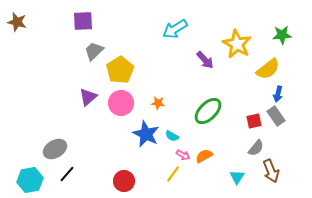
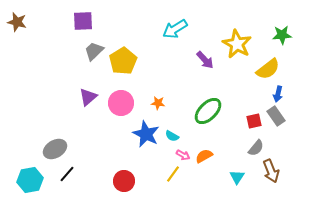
yellow pentagon: moved 3 px right, 9 px up
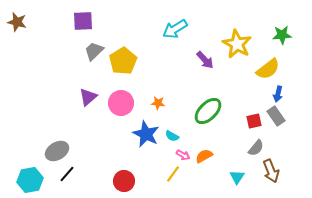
gray ellipse: moved 2 px right, 2 px down
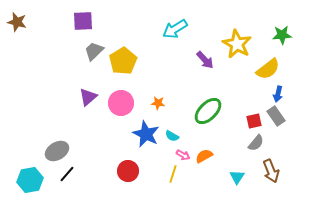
gray semicircle: moved 5 px up
yellow line: rotated 18 degrees counterclockwise
red circle: moved 4 px right, 10 px up
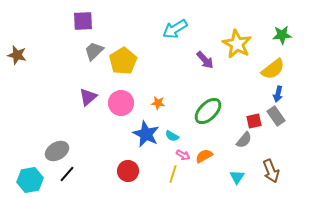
brown star: moved 33 px down
yellow semicircle: moved 5 px right
gray semicircle: moved 12 px left, 3 px up
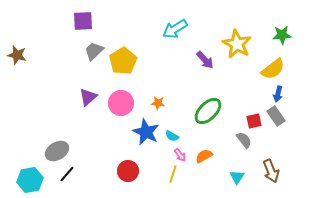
blue star: moved 2 px up
gray semicircle: rotated 78 degrees counterclockwise
pink arrow: moved 3 px left; rotated 24 degrees clockwise
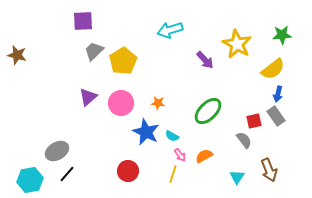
cyan arrow: moved 5 px left, 1 px down; rotated 15 degrees clockwise
brown arrow: moved 2 px left, 1 px up
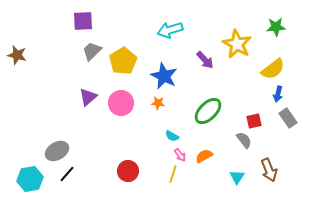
green star: moved 6 px left, 8 px up
gray trapezoid: moved 2 px left
gray rectangle: moved 12 px right, 2 px down
blue star: moved 18 px right, 56 px up
cyan hexagon: moved 1 px up
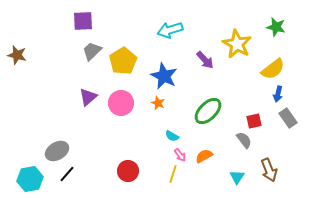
green star: rotated 18 degrees clockwise
orange star: rotated 16 degrees clockwise
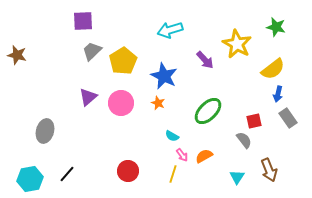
gray ellipse: moved 12 px left, 20 px up; rotated 45 degrees counterclockwise
pink arrow: moved 2 px right
